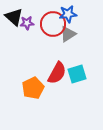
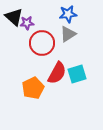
red circle: moved 11 px left, 19 px down
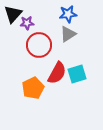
black triangle: moved 1 px left, 3 px up; rotated 30 degrees clockwise
red circle: moved 3 px left, 2 px down
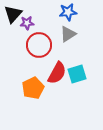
blue star: moved 2 px up
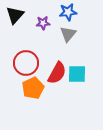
black triangle: moved 2 px right, 1 px down
purple star: moved 16 px right
gray triangle: rotated 18 degrees counterclockwise
red circle: moved 13 px left, 18 px down
cyan square: rotated 18 degrees clockwise
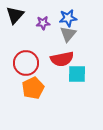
blue star: moved 6 px down
red semicircle: moved 5 px right, 14 px up; rotated 50 degrees clockwise
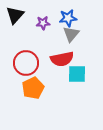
gray triangle: moved 3 px right
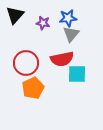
purple star: rotated 16 degrees clockwise
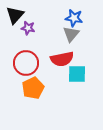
blue star: moved 6 px right; rotated 18 degrees clockwise
purple star: moved 15 px left, 5 px down
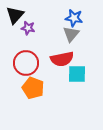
orange pentagon: rotated 25 degrees counterclockwise
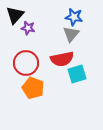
blue star: moved 1 px up
cyan square: rotated 18 degrees counterclockwise
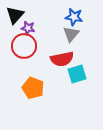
red circle: moved 2 px left, 17 px up
